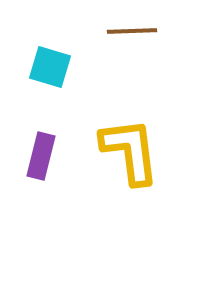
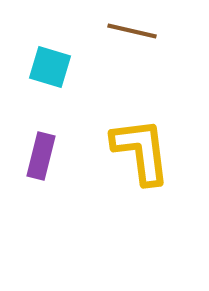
brown line: rotated 15 degrees clockwise
yellow L-shape: moved 11 px right
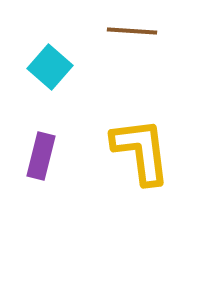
brown line: rotated 9 degrees counterclockwise
cyan square: rotated 24 degrees clockwise
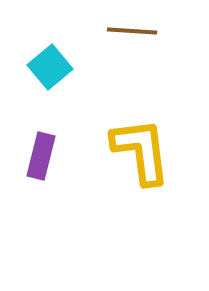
cyan square: rotated 9 degrees clockwise
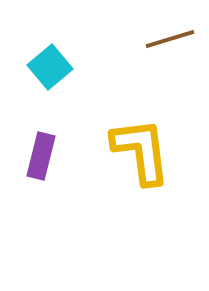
brown line: moved 38 px right, 8 px down; rotated 21 degrees counterclockwise
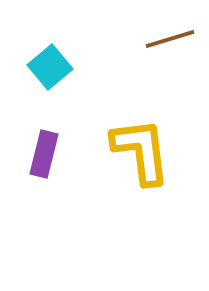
purple rectangle: moved 3 px right, 2 px up
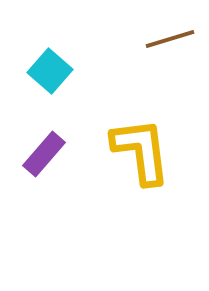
cyan square: moved 4 px down; rotated 9 degrees counterclockwise
purple rectangle: rotated 27 degrees clockwise
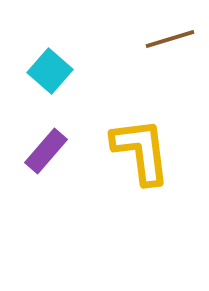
purple rectangle: moved 2 px right, 3 px up
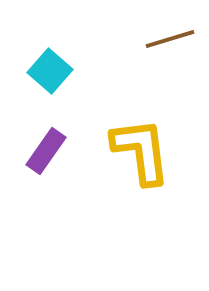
purple rectangle: rotated 6 degrees counterclockwise
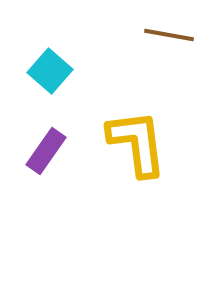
brown line: moved 1 px left, 4 px up; rotated 27 degrees clockwise
yellow L-shape: moved 4 px left, 8 px up
